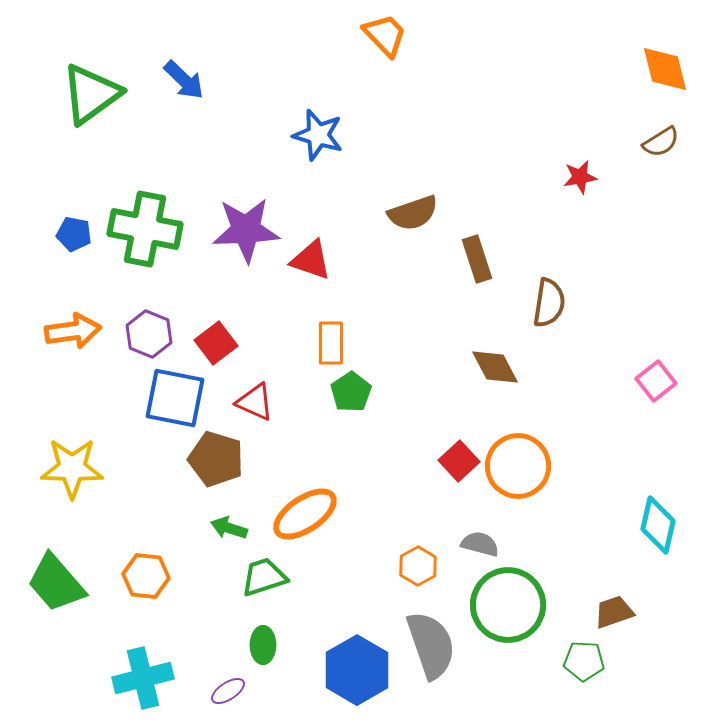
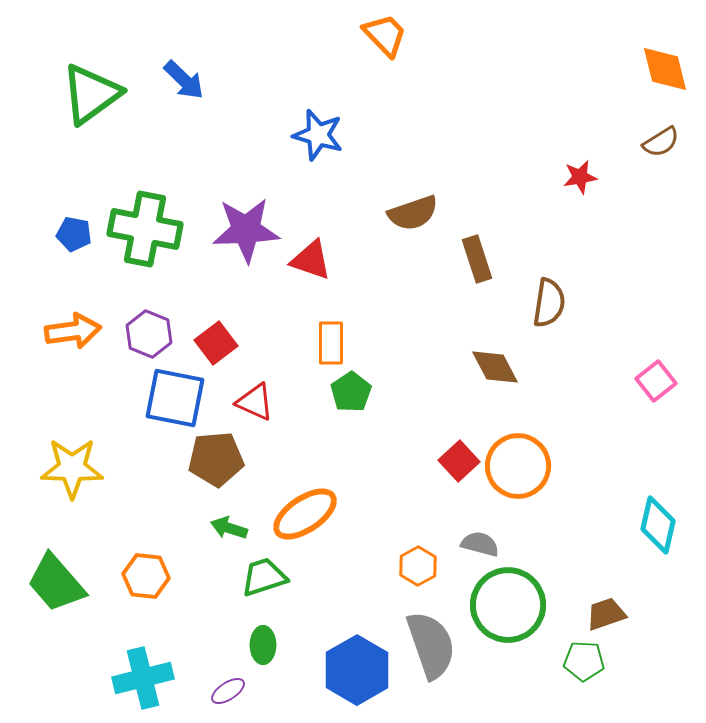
brown pentagon at (216, 459): rotated 22 degrees counterclockwise
brown trapezoid at (614, 612): moved 8 px left, 2 px down
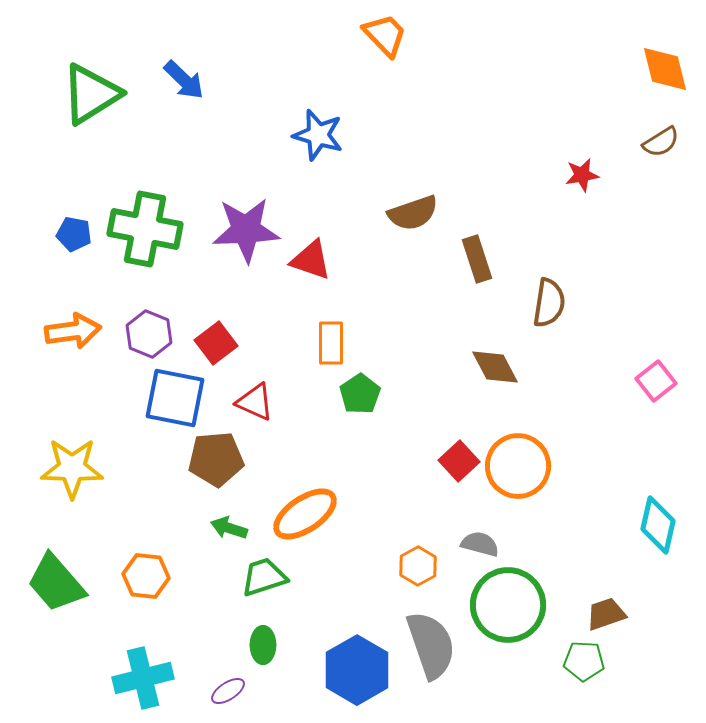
green triangle at (91, 94): rotated 4 degrees clockwise
red star at (580, 177): moved 2 px right, 2 px up
green pentagon at (351, 392): moved 9 px right, 2 px down
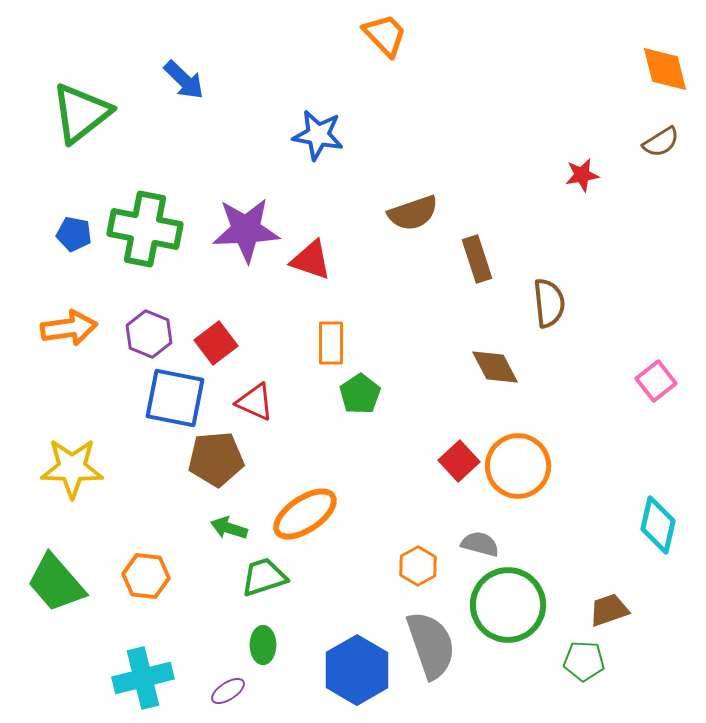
green triangle at (91, 94): moved 10 px left, 19 px down; rotated 6 degrees counterclockwise
blue star at (318, 135): rotated 6 degrees counterclockwise
brown semicircle at (549, 303): rotated 15 degrees counterclockwise
orange arrow at (73, 331): moved 4 px left, 3 px up
brown trapezoid at (606, 614): moved 3 px right, 4 px up
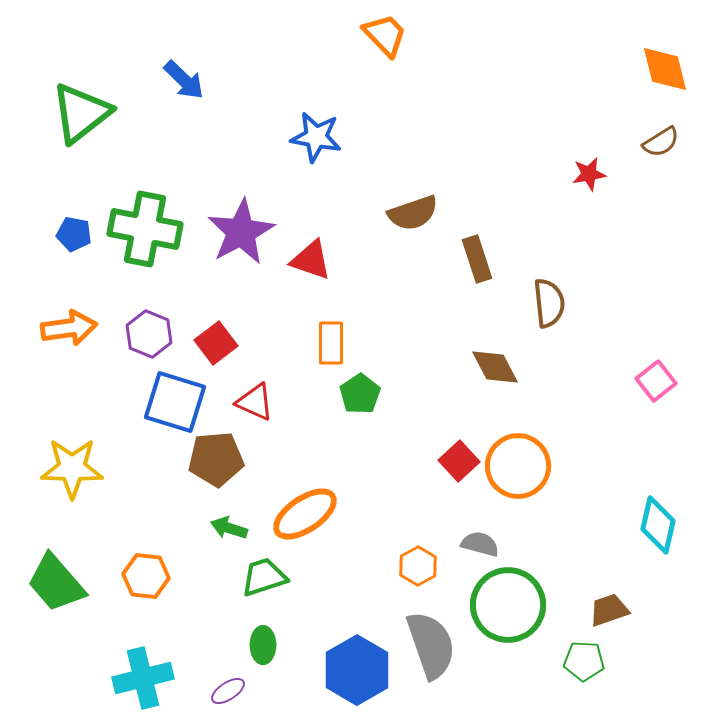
blue star at (318, 135): moved 2 px left, 2 px down
red star at (582, 175): moved 7 px right, 1 px up
purple star at (246, 230): moved 5 px left, 2 px down; rotated 26 degrees counterclockwise
blue square at (175, 398): moved 4 px down; rotated 6 degrees clockwise
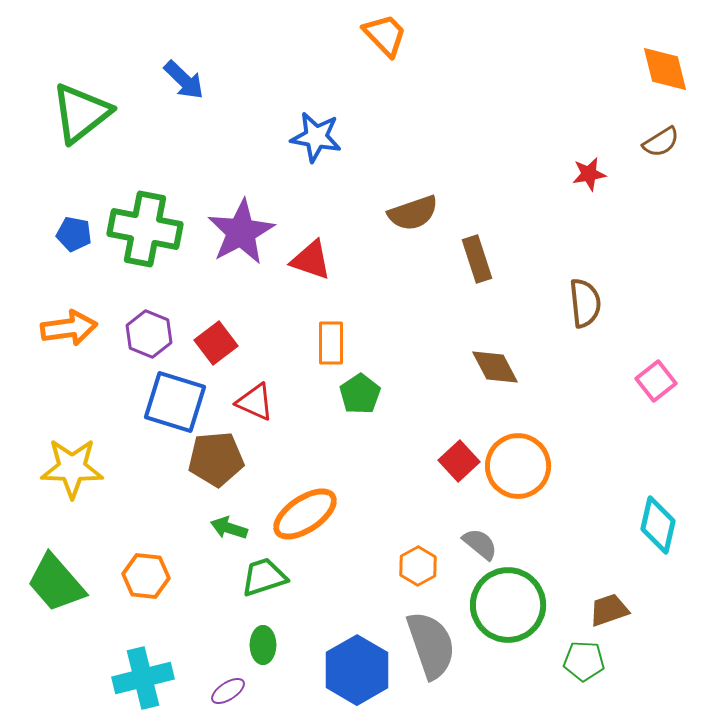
brown semicircle at (549, 303): moved 36 px right
gray semicircle at (480, 544): rotated 24 degrees clockwise
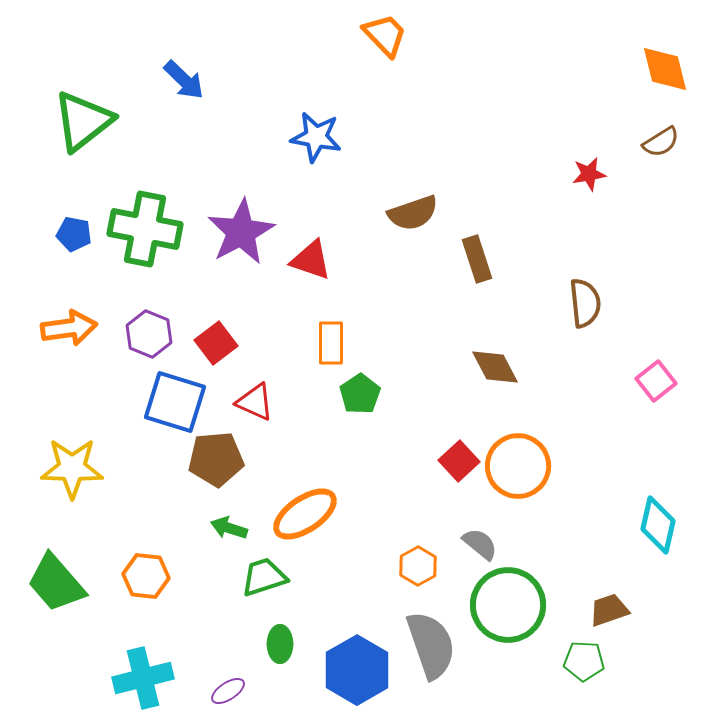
green triangle at (81, 113): moved 2 px right, 8 px down
green ellipse at (263, 645): moved 17 px right, 1 px up
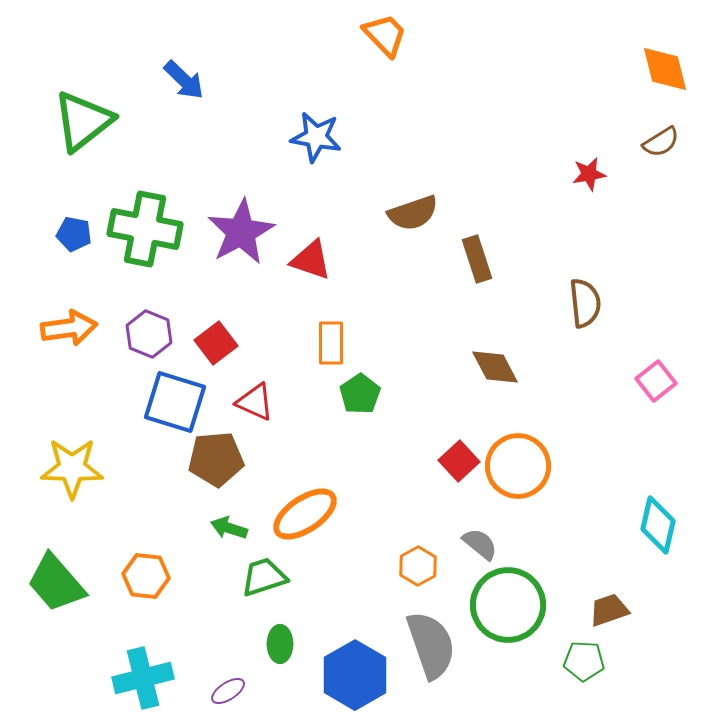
blue hexagon at (357, 670): moved 2 px left, 5 px down
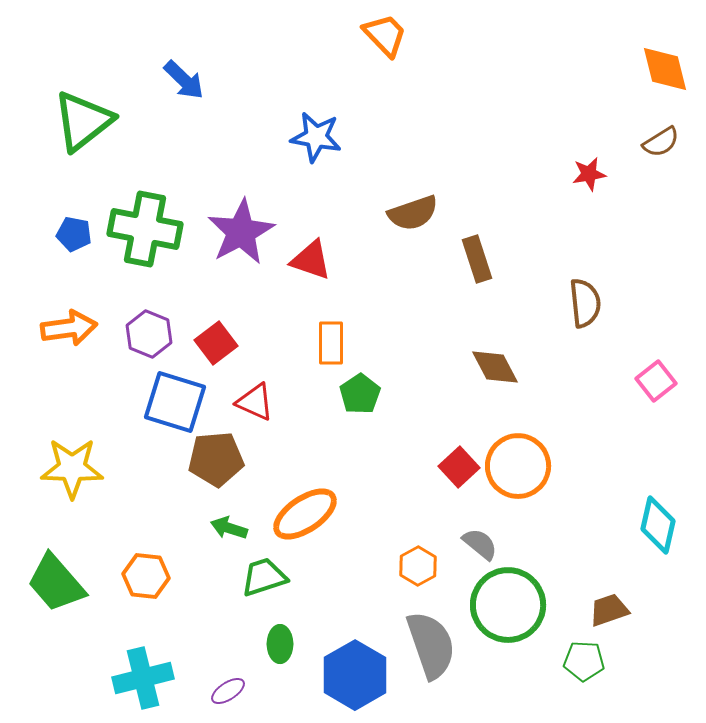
red square at (459, 461): moved 6 px down
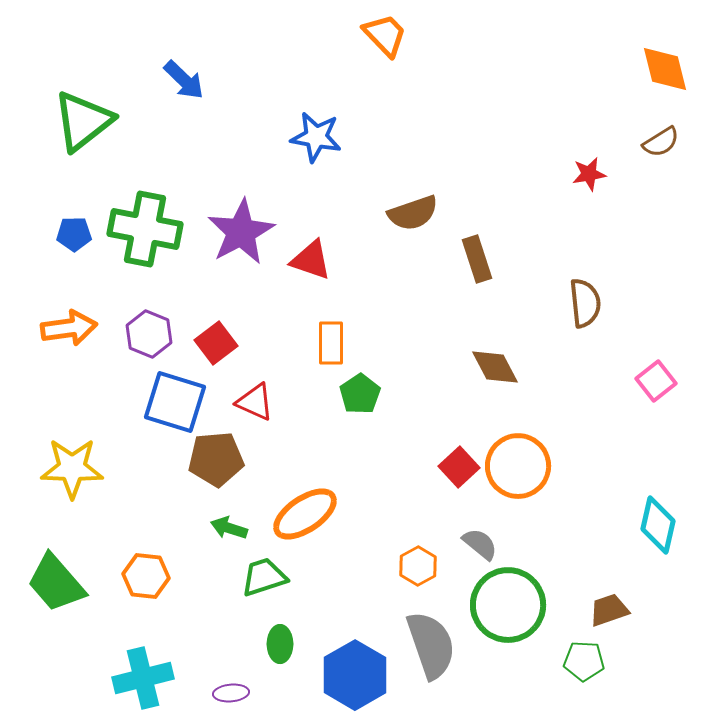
blue pentagon at (74, 234): rotated 12 degrees counterclockwise
purple ellipse at (228, 691): moved 3 px right, 2 px down; rotated 28 degrees clockwise
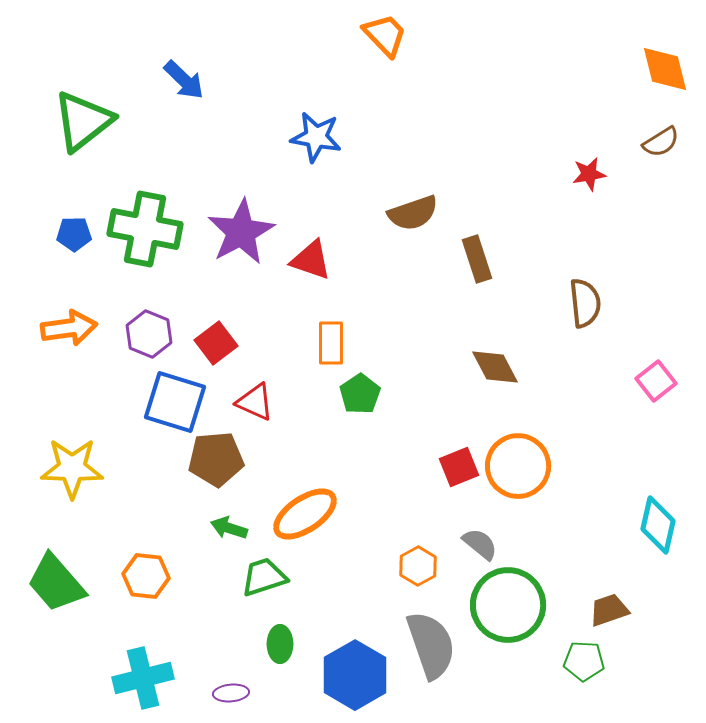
red square at (459, 467): rotated 21 degrees clockwise
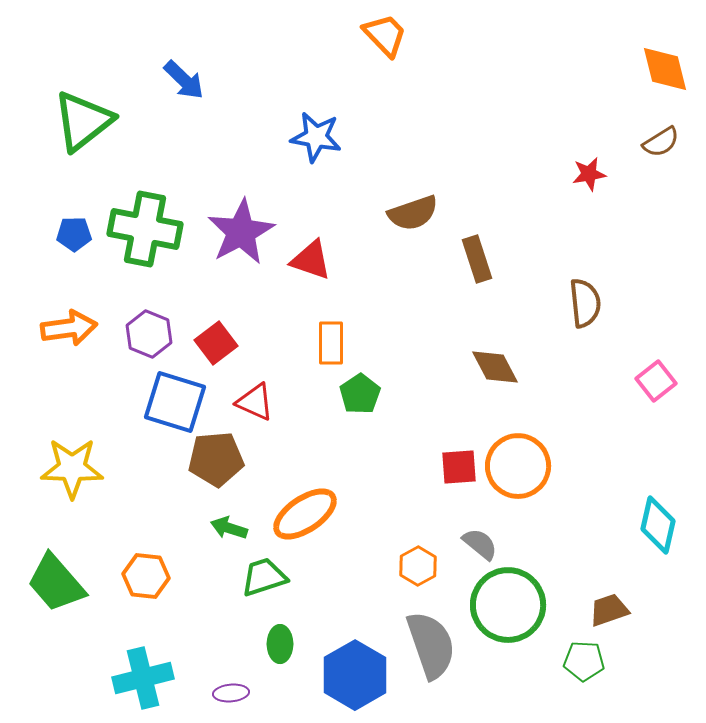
red square at (459, 467): rotated 18 degrees clockwise
